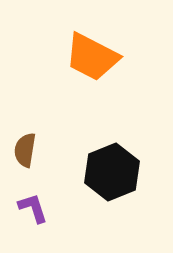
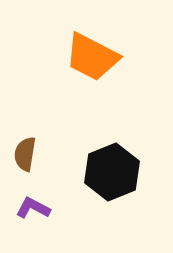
brown semicircle: moved 4 px down
purple L-shape: rotated 44 degrees counterclockwise
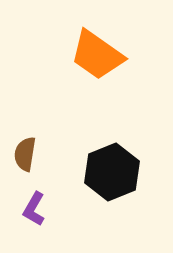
orange trapezoid: moved 5 px right, 2 px up; rotated 8 degrees clockwise
purple L-shape: moved 1 px right, 1 px down; rotated 88 degrees counterclockwise
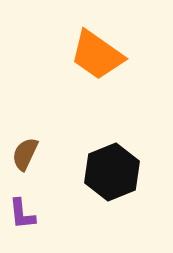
brown semicircle: rotated 16 degrees clockwise
purple L-shape: moved 12 px left, 5 px down; rotated 36 degrees counterclockwise
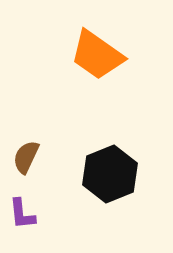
brown semicircle: moved 1 px right, 3 px down
black hexagon: moved 2 px left, 2 px down
